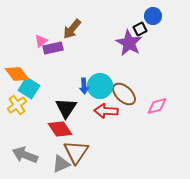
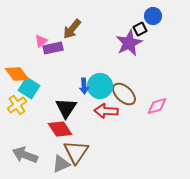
purple star: rotated 16 degrees clockwise
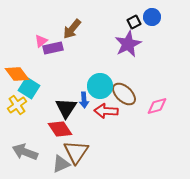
blue circle: moved 1 px left, 1 px down
black square: moved 6 px left, 7 px up
purple star: moved 1 px left, 1 px down
blue arrow: moved 14 px down
gray arrow: moved 3 px up
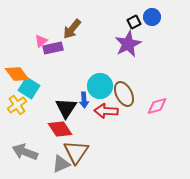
brown ellipse: rotated 20 degrees clockwise
